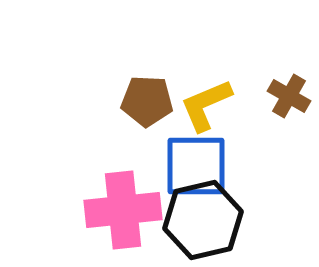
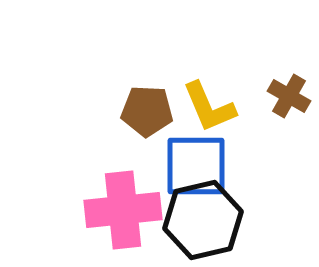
brown pentagon: moved 10 px down
yellow L-shape: moved 3 px right, 2 px down; rotated 90 degrees counterclockwise
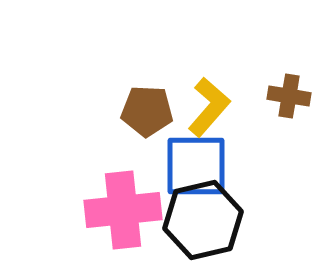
brown cross: rotated 21 degrees counterclockwise
yellow L-shape: rotated 116 degrees counterclockwise
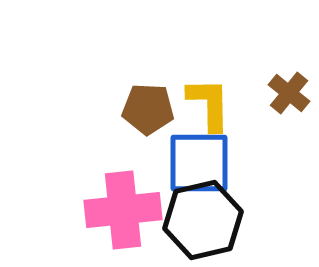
brown cross: moved 3 px up; rotated 30 degrees clockwise
yellow L-shape: moved 3 px up; rotated 42 degrees counterclockwise
brown pentagon: moved 1 px right, 2 px up
blue square: moved 3 px right, 3 px up
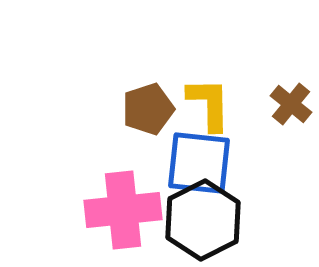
brown cross: moved 2 px right, 11 px down
brown pentagon: rotated 21 degrees counterclockwise
blue square: rotated 6 degrees clockwise
black hexagon: rotated 14 degrees counterclockwise
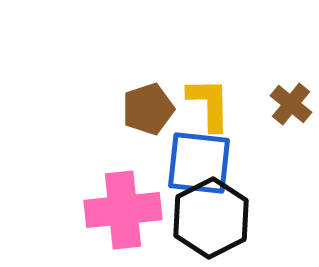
black hexagon: moved 8 px right, 2 px up
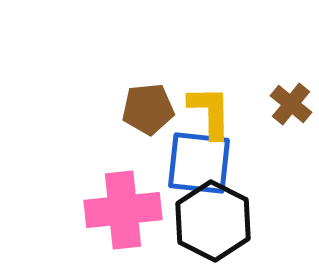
yellow L-shape: moved 1 px right, 8 px down
brown pentagon: rotated 12 degrees clockwise
black hexagon: moved 2 px right, 3 px down; rotated 6 degrees counterclockwise
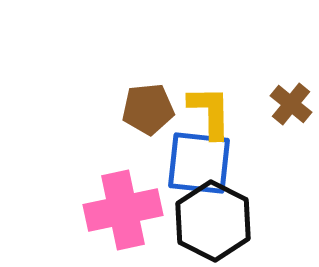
pink cross: rotated 6 degrees counterclockwise
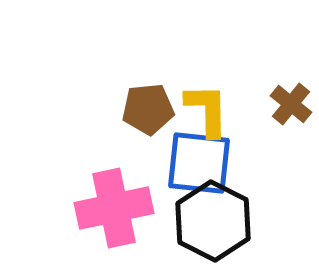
yellow L-shape: moved 3 px left, 2 px up
pink cross: moved 9 px left, 2 px up
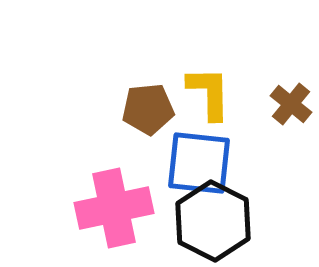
yellow L-shape: moved 2 px right, 17 px up
